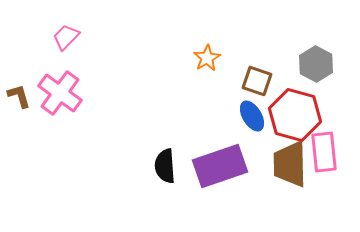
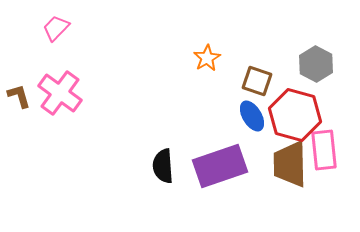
pink trapezoid: moved 10 px left, 9 px up
pink rectangle: moved 2 px up
black semicircle: moved 2 px left
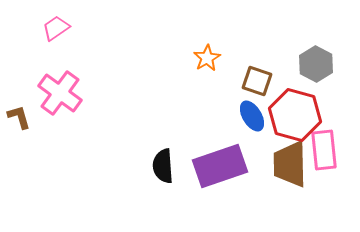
pink trapezoid: rotated 12 degrees clockwise
brown L-shape: moved 21 px down
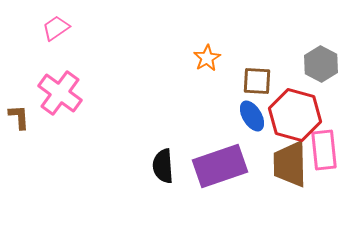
gray hexagon: moved 5 px right
brown square: rotated 16 degrees counterclockwise
brown L-shape: rotated 12 degrees clockwise
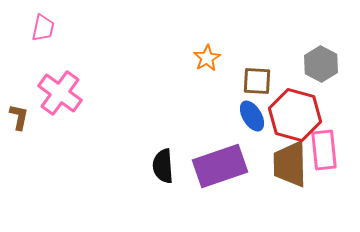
pink trapezoid: moved 13 px left; rotated 136 degrees clockwise
brown L-shape: rotated 16 degrees clockwise
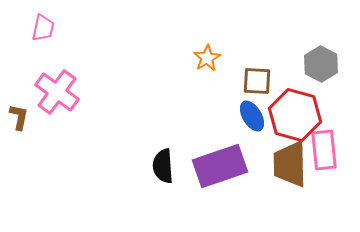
pink cross: moved 3 px left, 1 px up
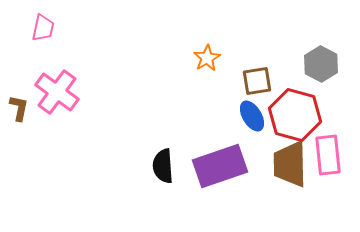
brown square: rotated 12 degrees counterclockwise
brown L-shape: moved 9 px up
pink rectangle: moved 4 px right, 5 px down
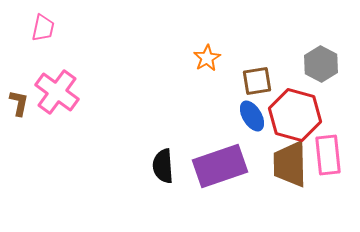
brown L-shape: moved 5 px up
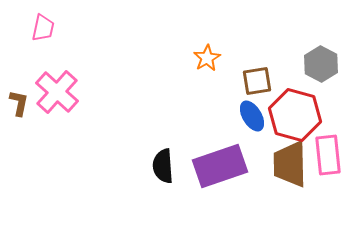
pink cross: rotated 6 degrees clockwise
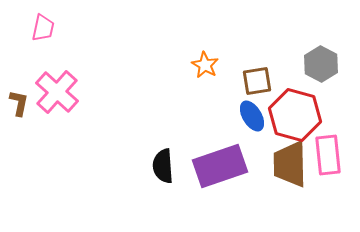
orange star: moved 2 px left, 7 px down; rotated 12 degrees counterclockwise
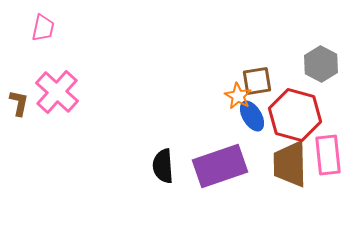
orange star: moved 33 px right, 31 px down
